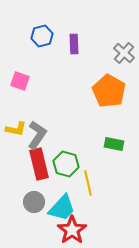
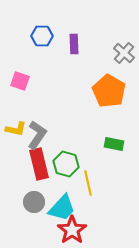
blue hexagon: rotated 15 degrees clockwise
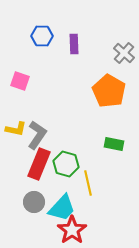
red rectangle: rotated 36 degrees clockwise
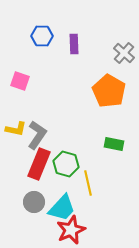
red star: moved 1 px left; rotated 12 degrees clockwise
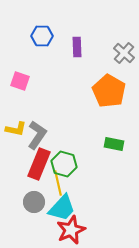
purple rectangle: moved 3 px right, 3 px down
green hexagon: moved 2 px left
yellow line: moved 30 px left
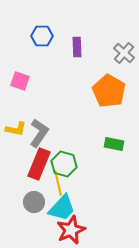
gray L-shape: moved 2 px right, 2 px up
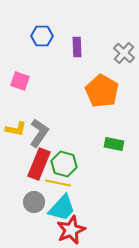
orange pentagon: moved 7 px left
yellow line: rotated 65 degrees counterclockwise
